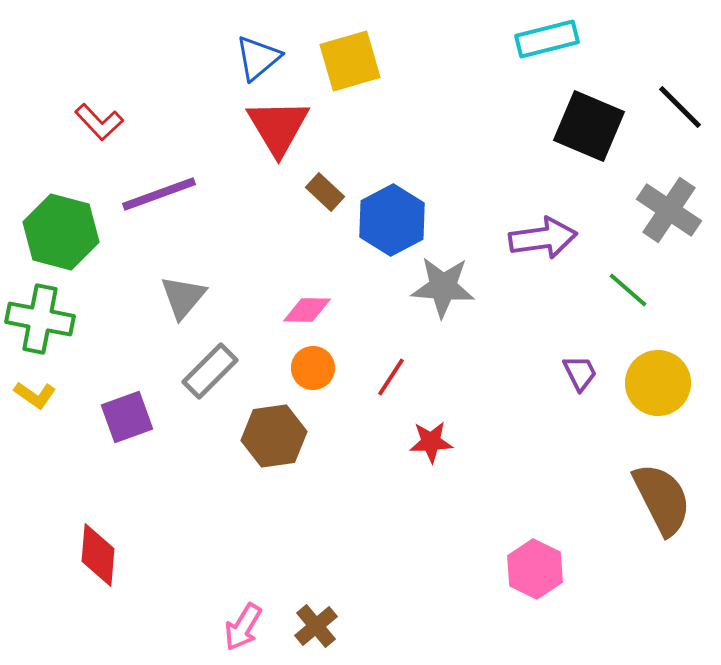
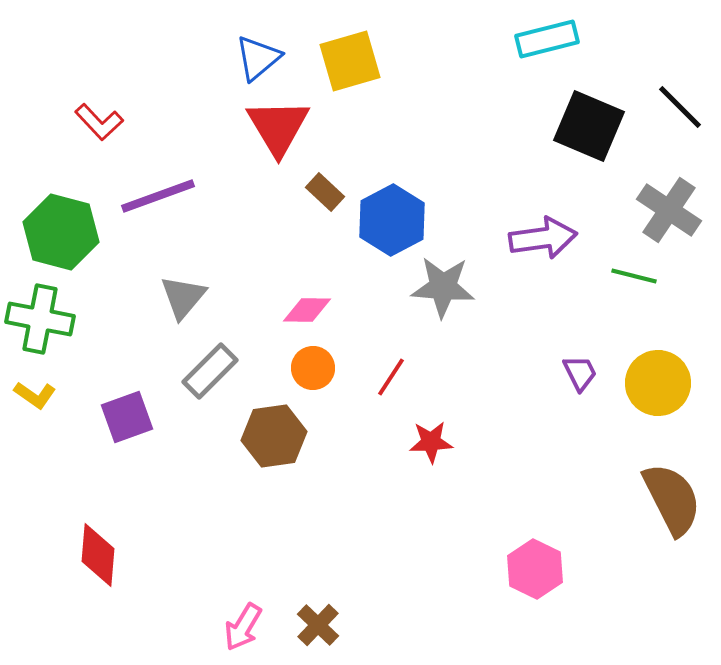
purple line: moved 1 px left, 2 px down
green line: moved 6 px right, 14 px up; rotated 27 degrees counterclockwise
brown semicircle: moved 10 px right
brown cross: moved 2 px right, 1 px up; rotated 6 degrees counterclockwise
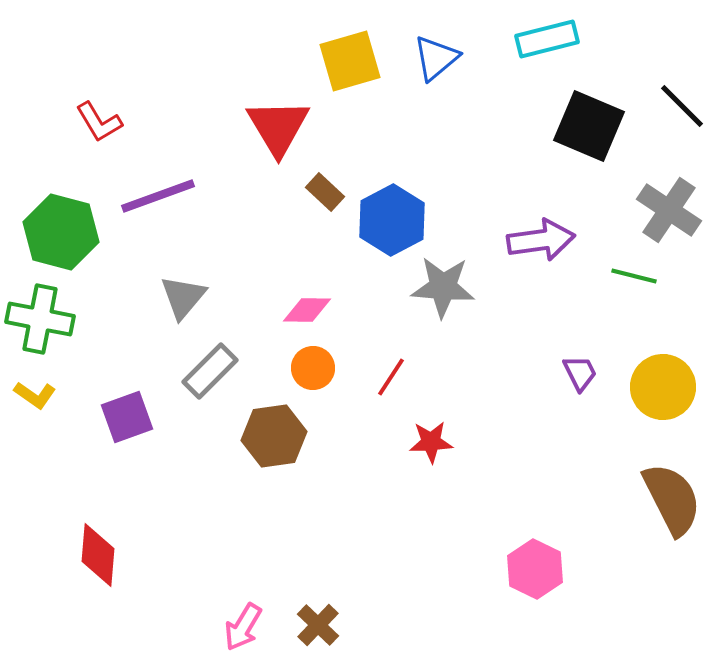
blue triangle: moved 178 px right
black line: moved 2 px right, 1 px up
red L-shape: rotated 12 degrees clockwise
purple arrow: moved 2 px left, 2 px down
yellow circle: moved 5 px right, 4 px down
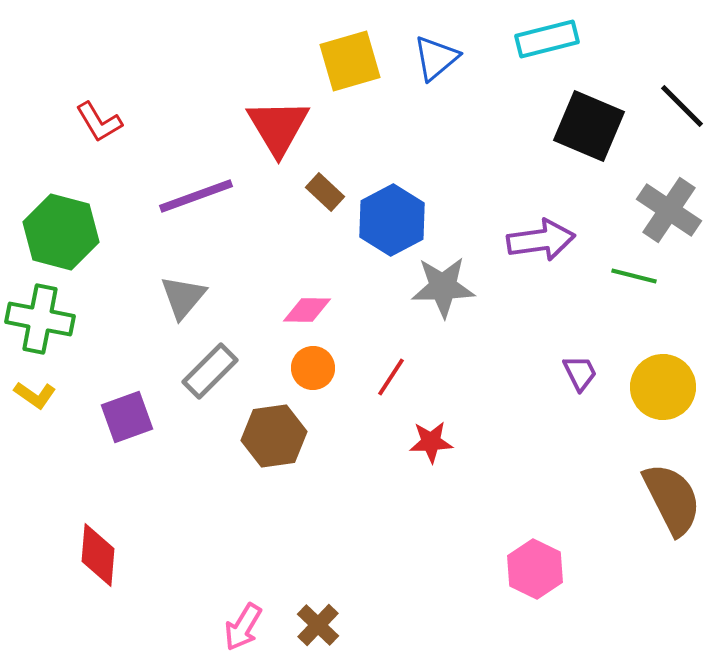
purple line: moved 38 px right
gray star: rotated 6 degrees counterclockwise
